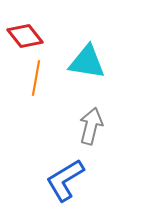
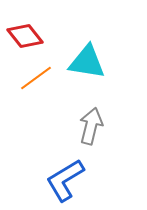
orange line: rotated 44 degrees clockwise
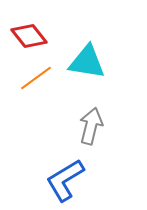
red diamond: moved 4 px right
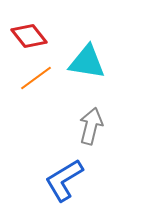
blue L-shape: moved 1 px left
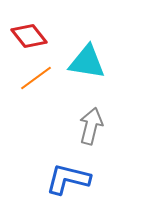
blue L-shape: moved 4 px right, 1 px up; rotated 45 degrees clockwise
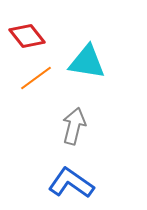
red diamond: moved 2 px left
gray arrow: moved 17 px left
blue L-shape: moved 3 px right, 4 px down; rotated 21 degrees clockwise
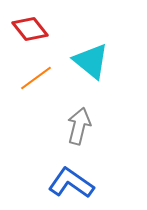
red diamond: moved 3 px right, 7 px up
cyan triangle: moved 4 px right, 1 px up; rotated 30 degrees clockwise
gray arrow: moved 5 px right
